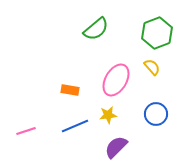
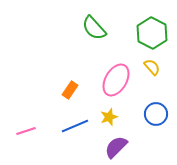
green semicircle: moved 2 px left, 1 px up; rotated 88 degrees clockwise
green hexagon: moved 5 px left; rotated 12 degrees counterclockwise
orange rectangle: rotated 66 degrees counterclockwise
yellow star: moved 1 px right, 2 px down; rotated 12 degrees counterclockwise
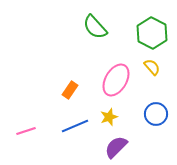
green semicircle: moved 1 px right, 1 px up
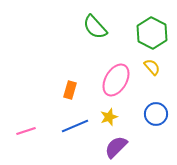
orange rectangle: rotated 18 degrees counterclockwise
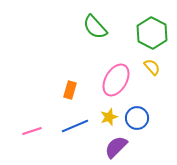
blue circle: moved 19 px left, 4 px down
pink line: moved 6 px right
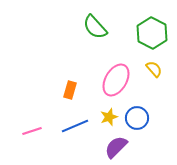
yellow semicircle: moved 2 px right, 2 px down
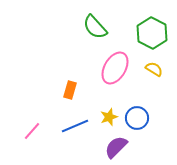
yellow semicircle: rotated 18 degrees counterclockwise
pink ellipse: moved 1 px left, 12 px up
pink line: rotated 30 degrees counterclockwise
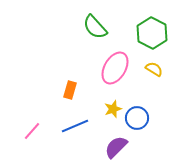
yellow star: moved 4 px right, 8 px up
